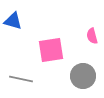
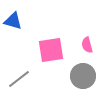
pink semicircle: moved 5 px left, 9 px down
gray line: moved 2 px left; rotated 50 degrees counterclockwise
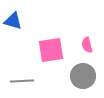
gray line: moved 3 px right, 2 px down; rotated 35 degrees clockwise
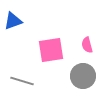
blue triangle: rotated 36 degrees counterclockwise
gray line: rotated 20 degrees clockwise
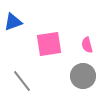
blue triangle: moved 1 px down
pink square: moved 2 px left, 6 px up
gray line: rotated 35 degrees clockwise
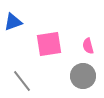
pink semicircle: moved 1 px right, 1 px down
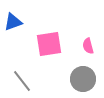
gray circle: moved 3 px down
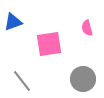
pink semicircle: moved 1 px left, 18 px up
